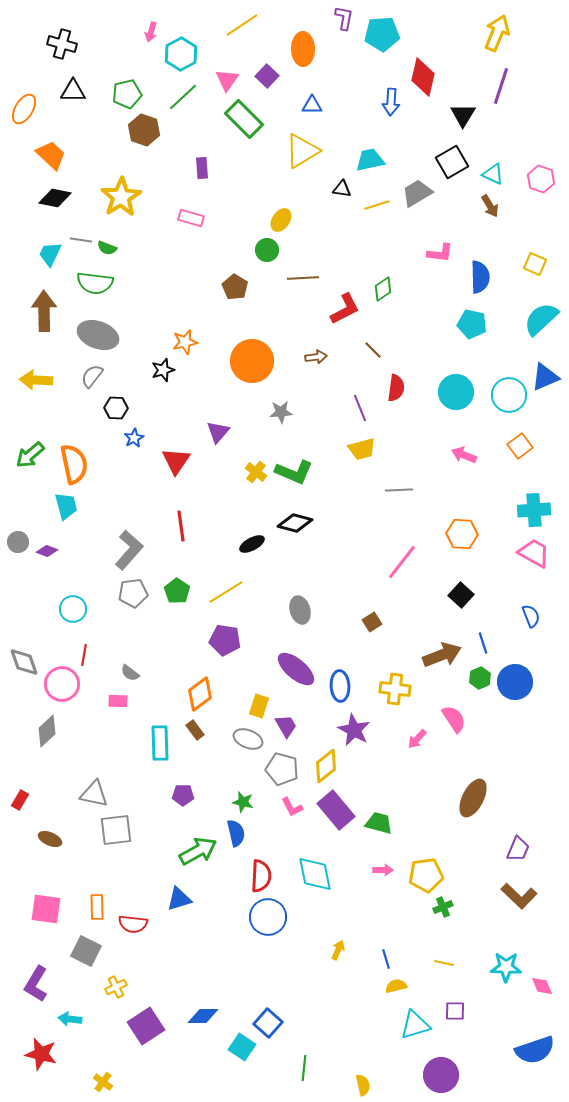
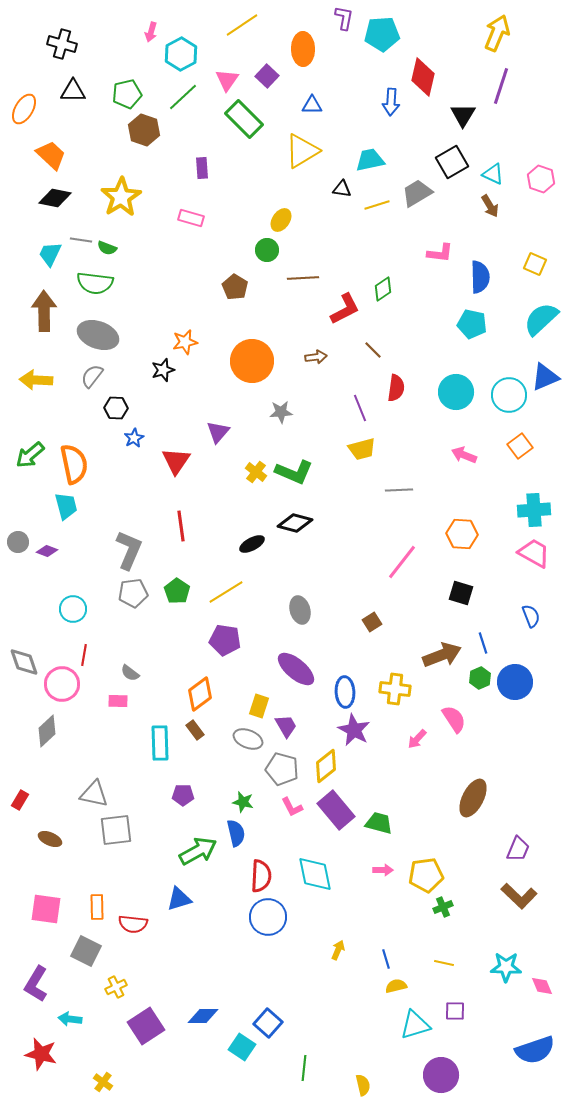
gray L-shape at (129, 550): rotated 18 degrees counterclockwise
black square at (461, 595): moved 2 px up; rotated 25 degrees counterclockwise
blue ellipse at (340, 686): moved 5 px right, 6 px down
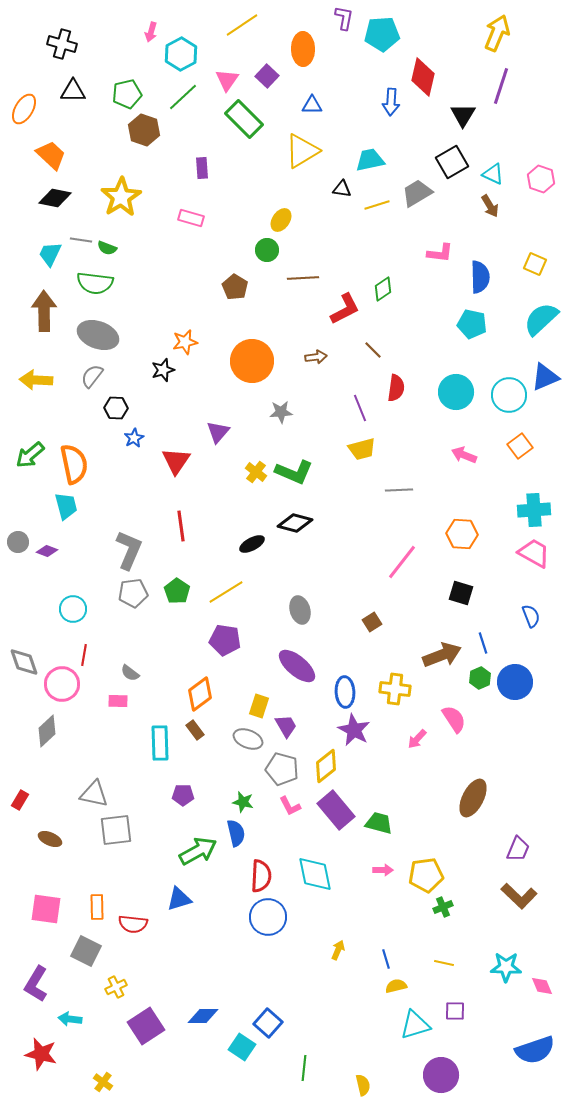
purple ellipse at (296, 669): moved 1 px right, 3 px up
pink L-shape at (292, 807): moved 2 px left, 1 px up
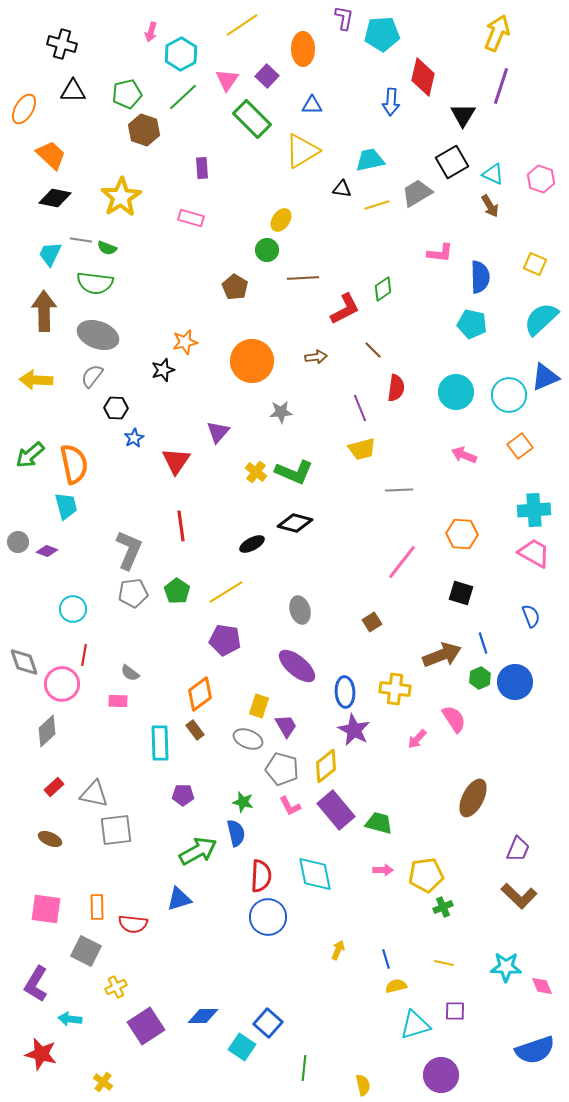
green rectangle at (244, 119): moved 8 px right
red rectangle at (20, 800): moved 34 px right, 13 px up; rotated 18 degrees clockwise
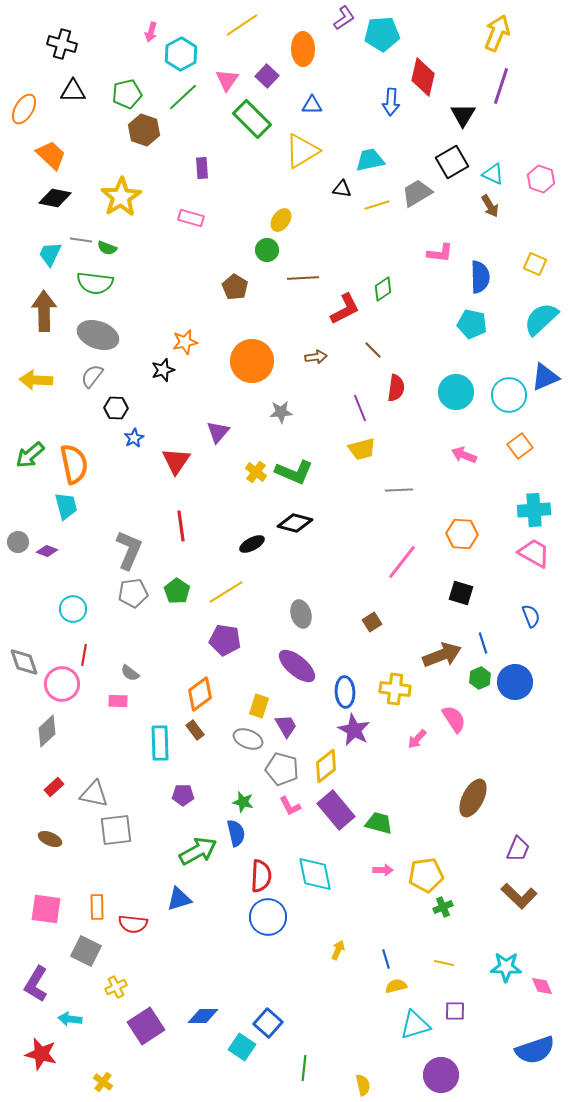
purple L-shape at (344, 18): rotated 45 degrees clockwise
gray ellipse at (300, 610): moved 1 px right, 4 px down
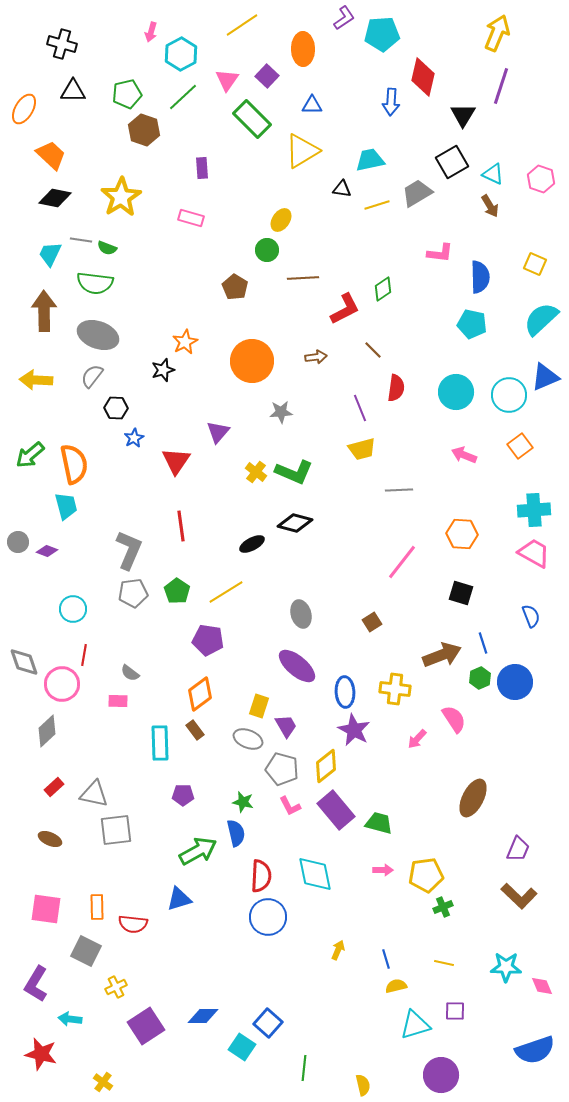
orange star at (185, 342): rotated 15 degrees counterclockwise
purple pentagon at (225, 640): moved 17 px left
